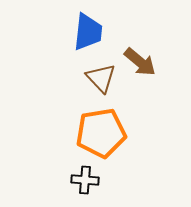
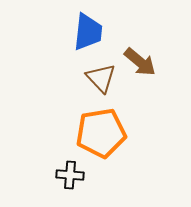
black cross: moved 15 px left, 5 px up
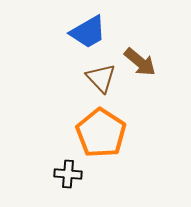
blue trapezoid: rotated 54 degrees clockwise
orange pentagon: rotated 30 degrees counterclockwise
black cross: moved 2 px left, 1 px up
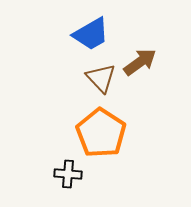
blue trapezoid: moved 3 px right, 2 px down
brown arrow: rotated 76 degrees counterclockwise
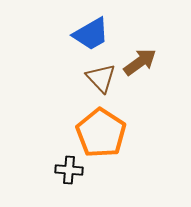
black cross: moved 1 px right, 4 px up
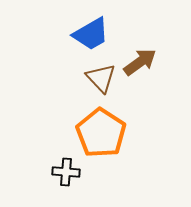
black cross: moved 3 px left, 2 px down
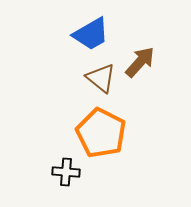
brown arrow: rotated 12 degrees counterclockwise
brown triangle: rotated 8 degrees counterclockwise
orange pentagon: rotated 6 degrees counterclockwise
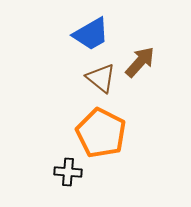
black cross: moved 2 px right
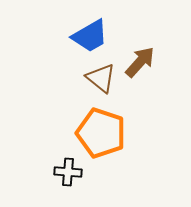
blue trapezoid: moved 1 px left, 2 px down
orange pentagon: rotated 9 degrees counterclockwise
